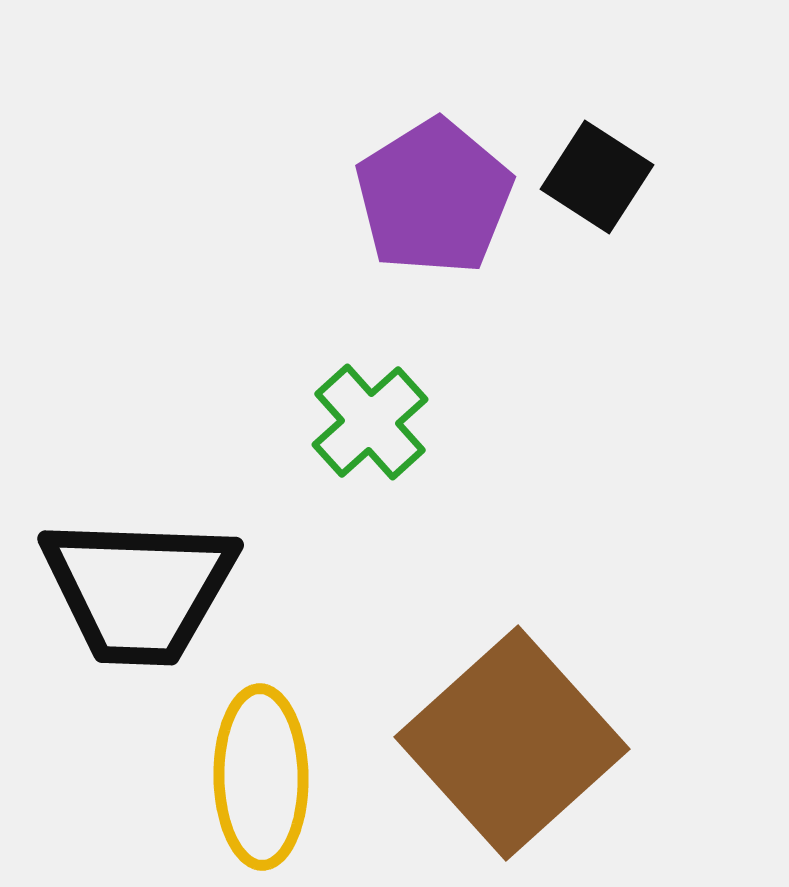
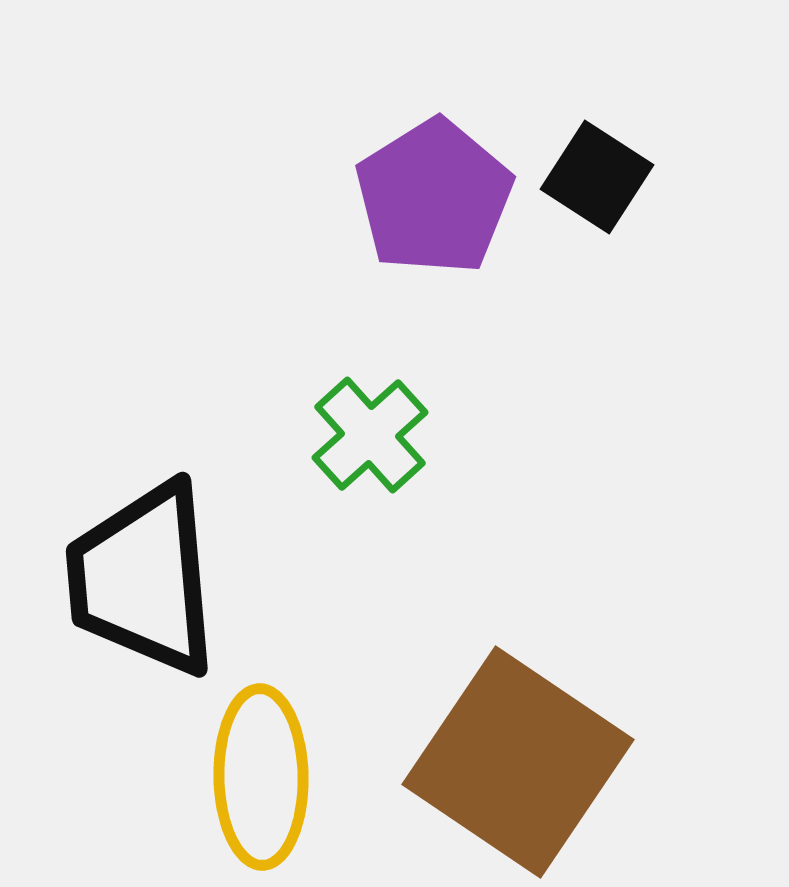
green cross: moved 13 px down
black trapezoid: moved 4 px right, 11 px up; rotated 83 degrees clockwise
brown square: moved 6 px right, 19 px down; rotated 14 degrees counterclockwise
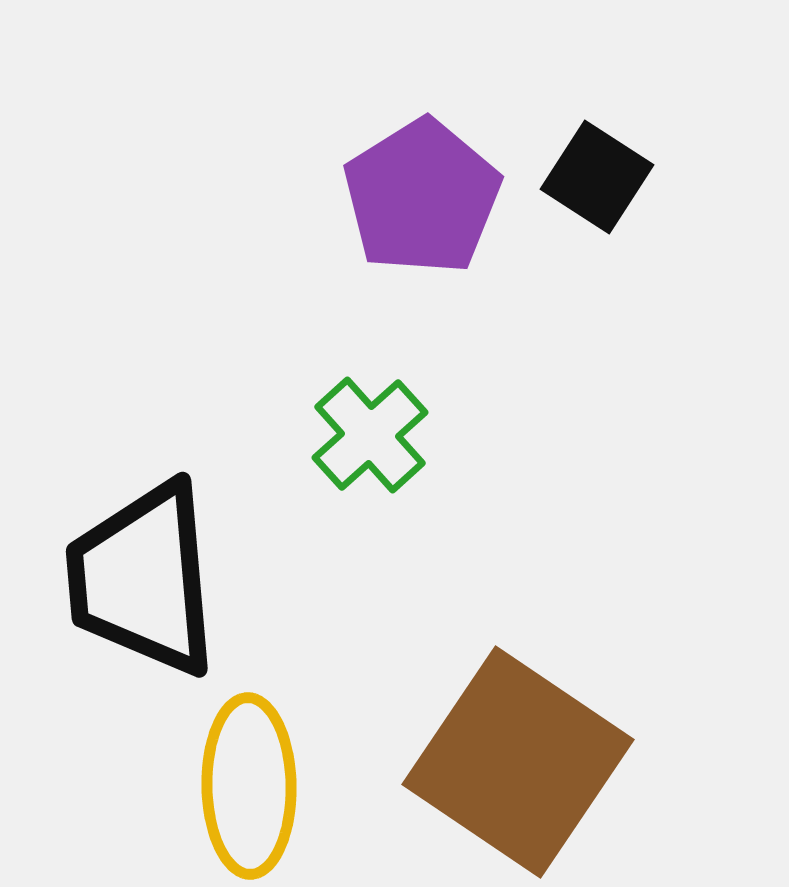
purple pentagon: moved 12 px left
yellow ellipse: moved 12 px left, 9 px down
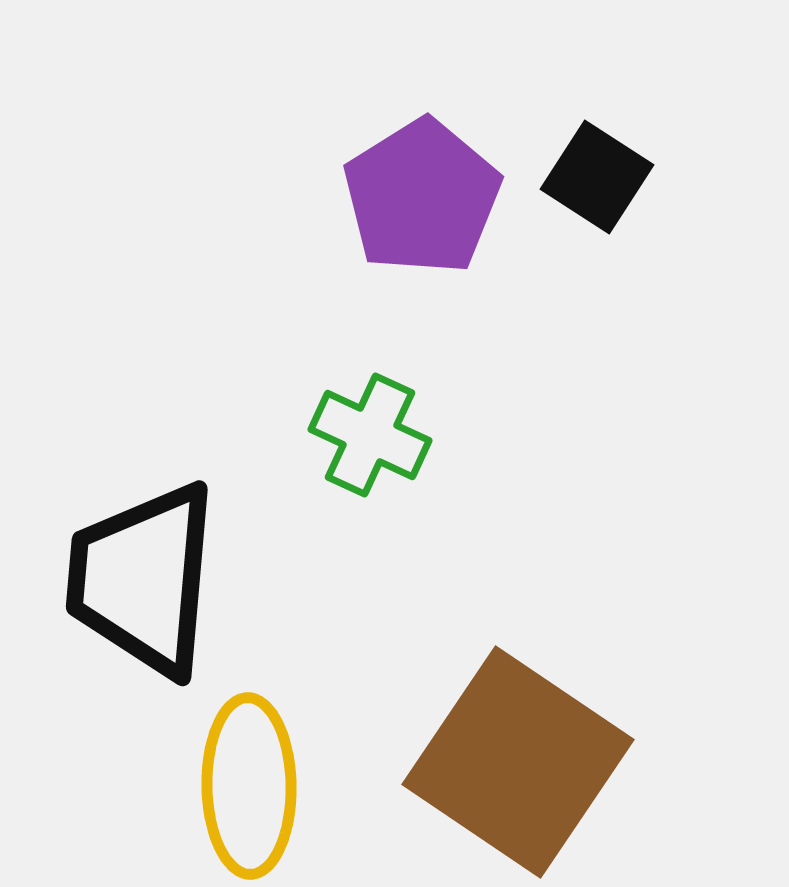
green cross: rotated 23 degrees counterclockwise
black trapezoid: rotated 10 degrees clockwise
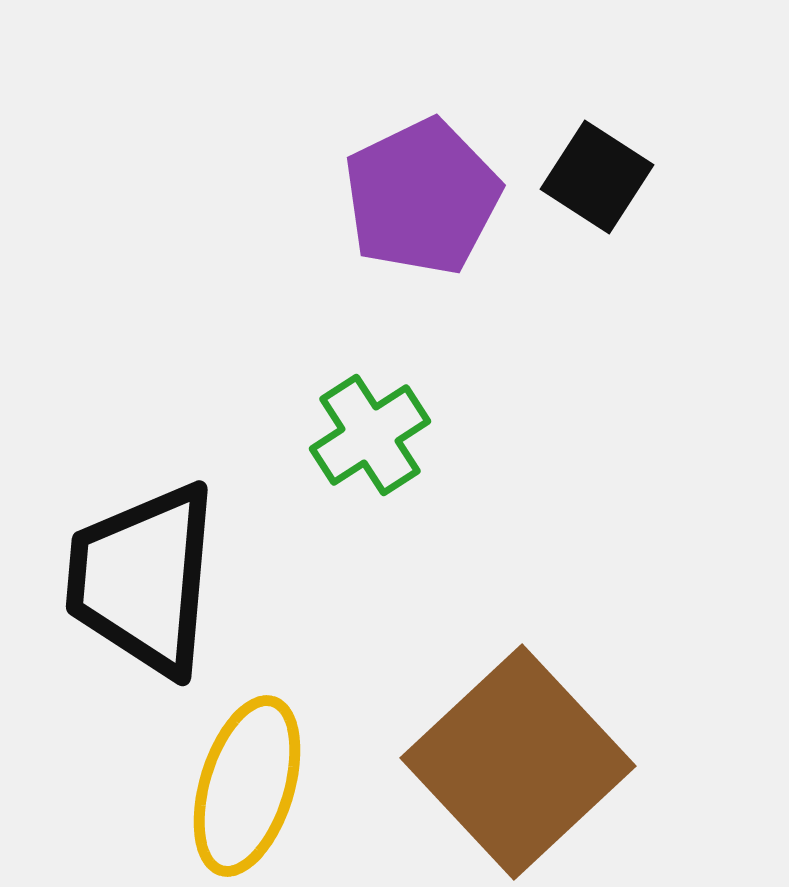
purple pentagon: rotated 6 degrees clockwise
green cross: rotated 32 degrees clockwise
brown square: rotated 13 degrees clockwise
yellow ellipse: moved 2 px left; rotated 18 degrees clockwise
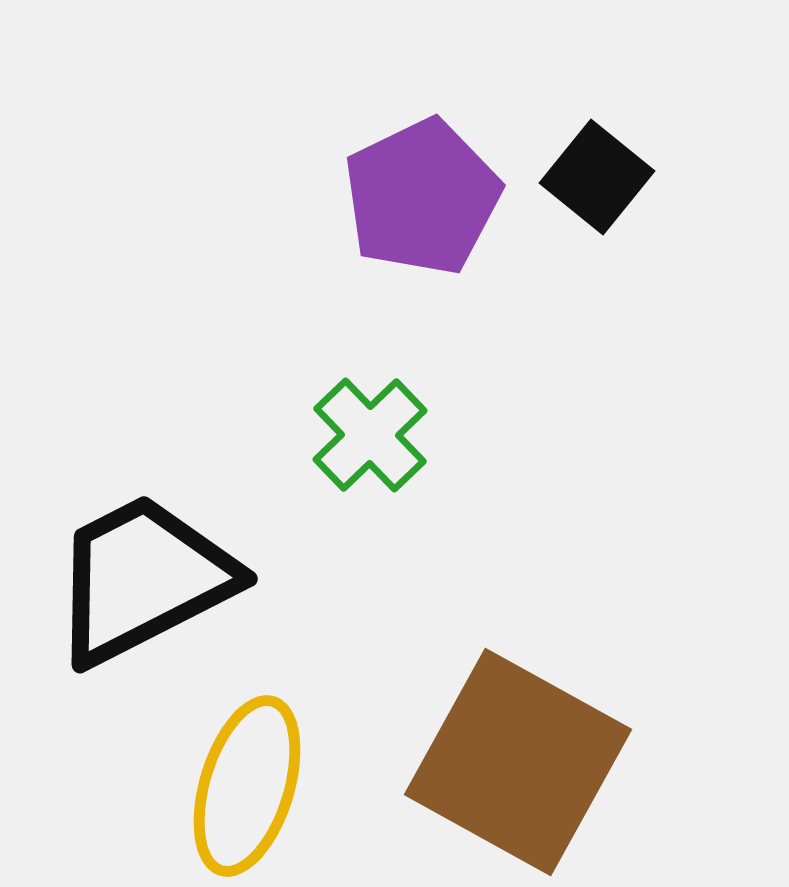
black square: rotated 6 degrees clockwise
green cross: rotated 11 degrees counterclockwise
black trapezoid: rotated 58 degrees clockwise
brown square: rotated 18 degrees counterclockwise
